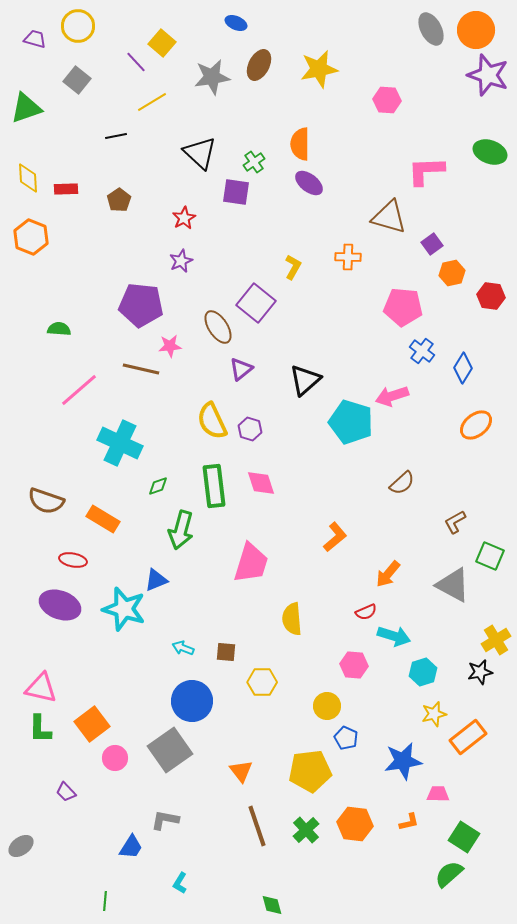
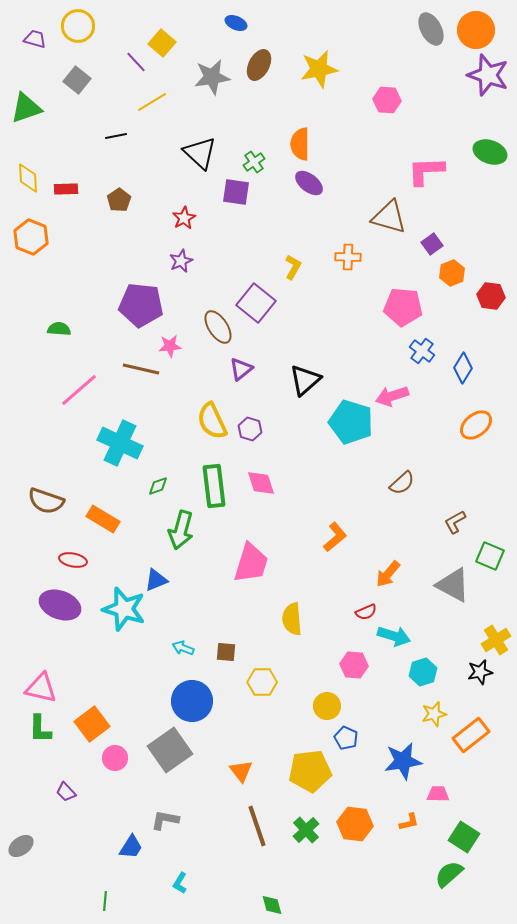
orange hexagon at (452, 273): rotated 10 degrees counterclockwise
orange rectangle at (468, 737): moved 3 px right, 2 px up
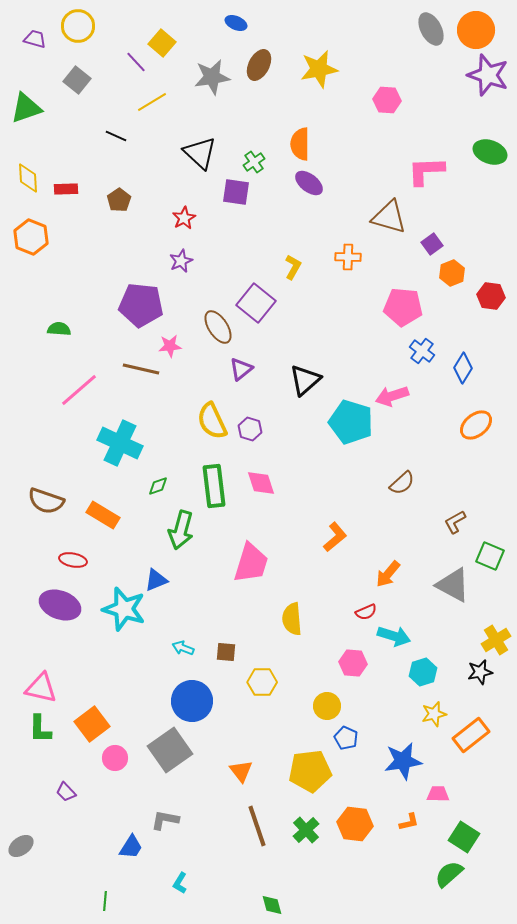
black line at (116, 136): rotated 35 degrees clockwise
orange rectangle at (103, 519): moved 4 px up
pink hexagon at (354, 665): moved 1 px left, 2 px up
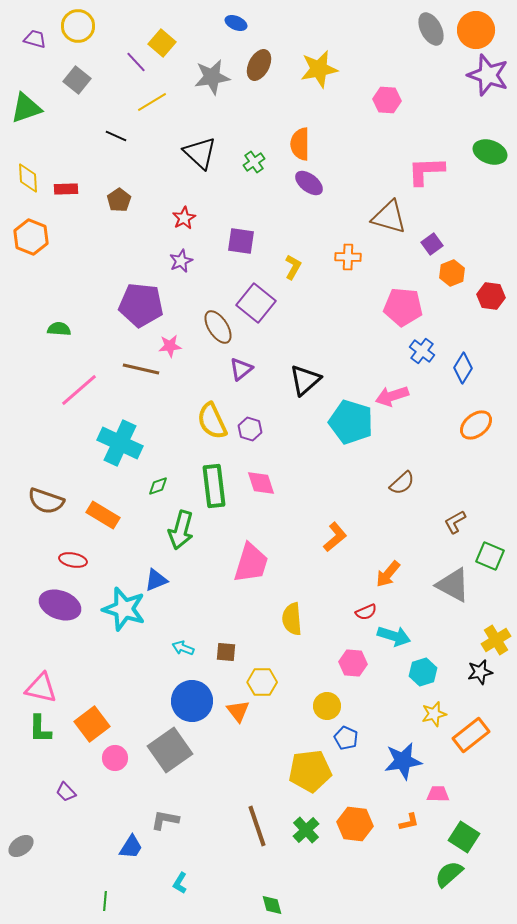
purple square at (236, 192): moved 5 px right, 49 px down
orange triangle at (241, 771): moved 3 px left, 60 px up
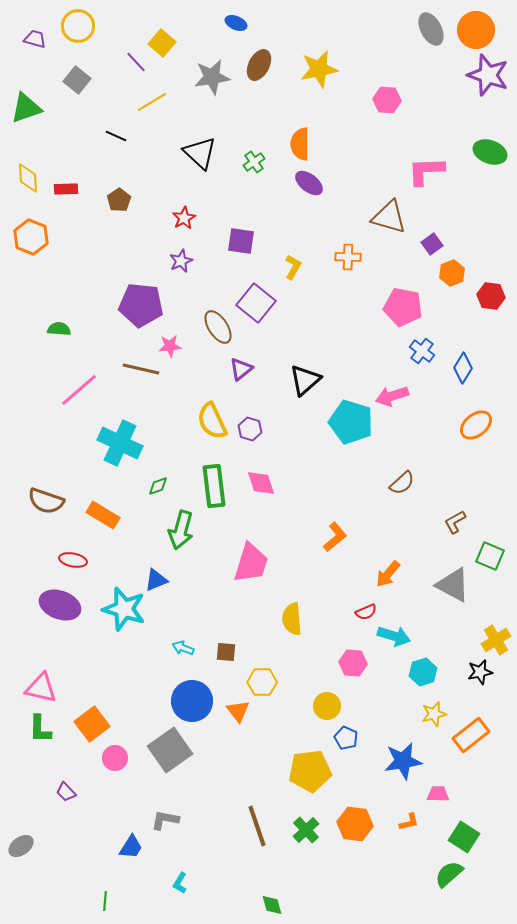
pink pentagon at (403, 307): rotated 6 degrees clockwise
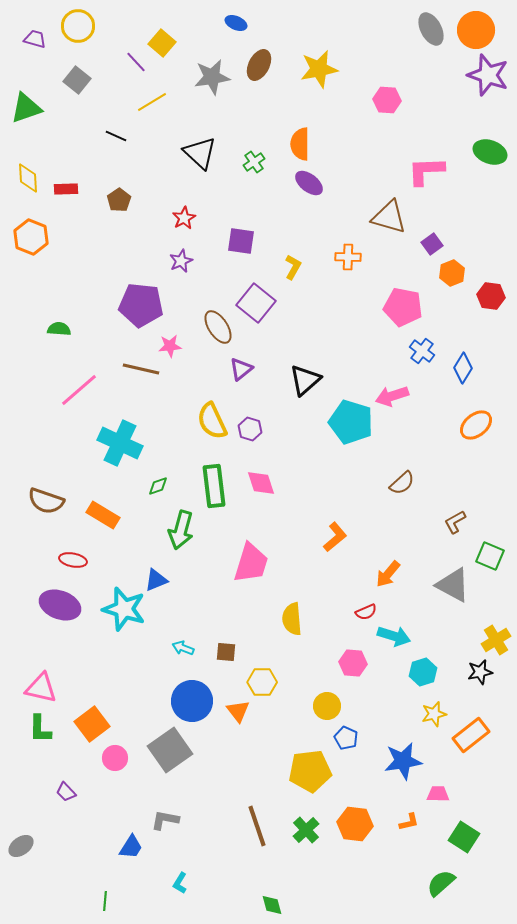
green semicircle at (449, 874): moved 8 px left, 9 px down
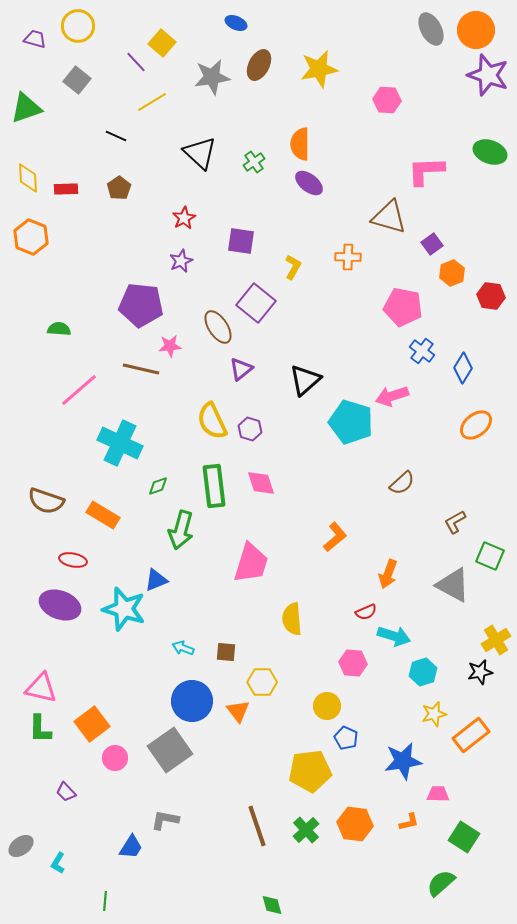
brown pentagon at (119, 200): moved 12 px up
orange arrow at (388, 574): rotated 20 degrees counterclockwise
cyan L-shape at (180, 883): moved 122 px left, 20 px up
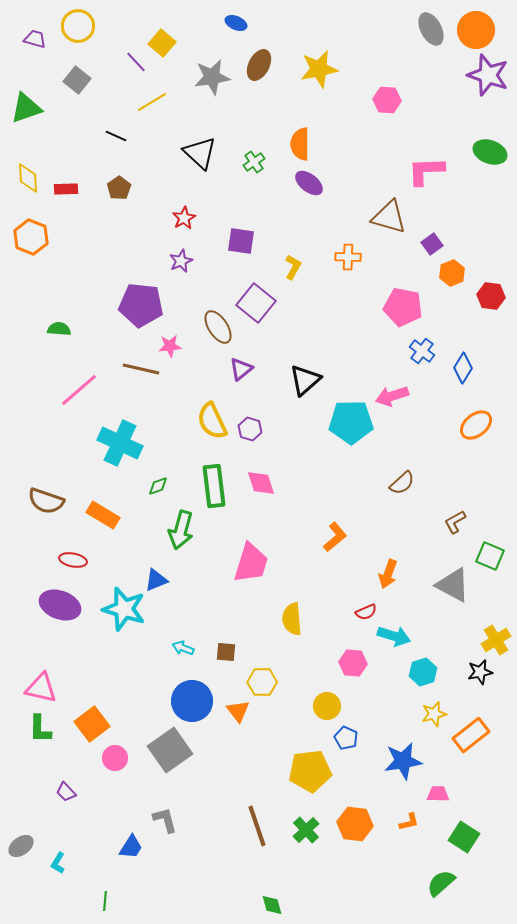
cyan pentagon at (351, 422): rotated 18 degrees counterclockwise
gray L-shape at (165, 820): rotated 64 degrees clockwise
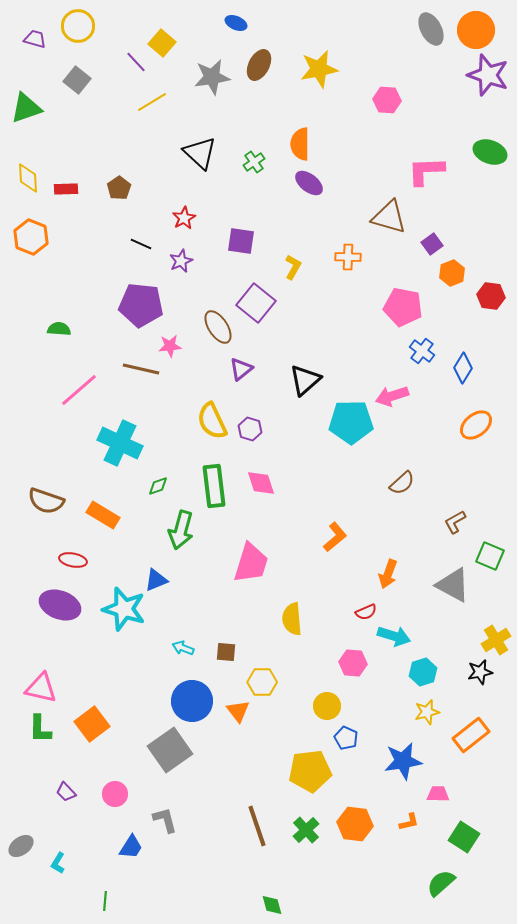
black line at (116, 136): moved 25 px right, 108 px down
yellow star at (434, 714): moved 7 px left, 2 px up
pink circle at (115, 758): moved 36 px down
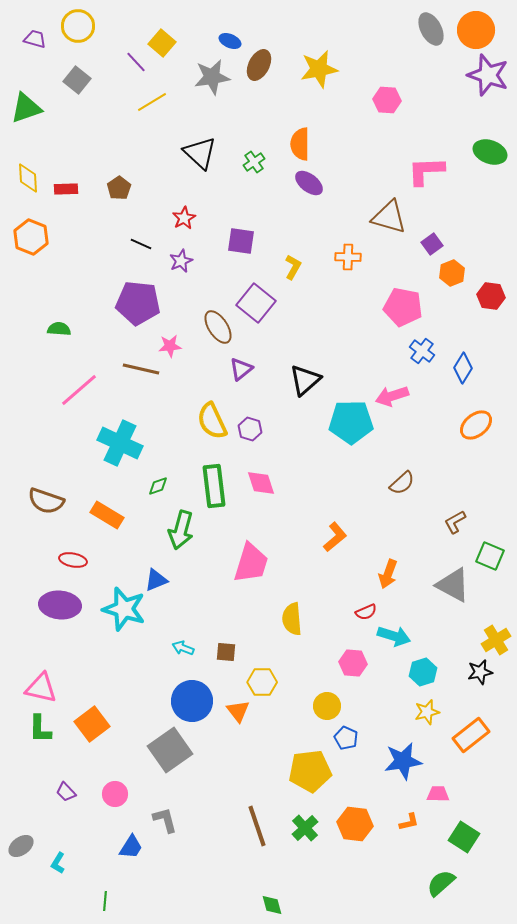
blue ellipse at (236, 23): moved 6 px left, 18 px down
purple pentagon at (141, 305): moved 3 px left, 2 px up
orange rectangle at (103, 515): moved 4 px right
purple ellipse at (60, 605): rotated 15 degrees counterclockwise
green cross at (306, 830): moved 1 px left, 2 px up
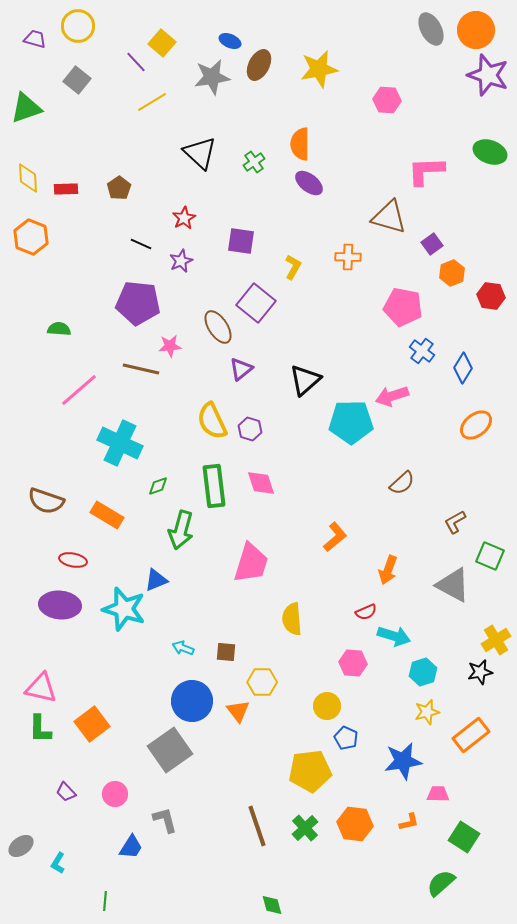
orange arrow at (388, 574): moved 4 px up
